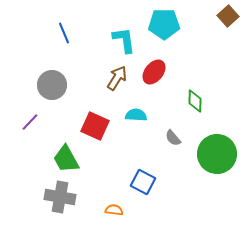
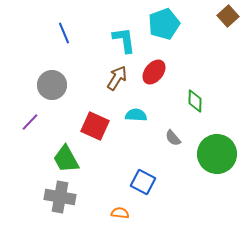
cyan pentagon: rotated 20 degrees counterclockwise
orange semicircle: moved 6 px right, 3 px down
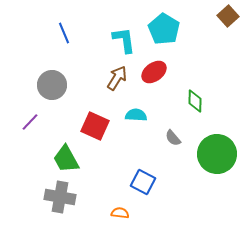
cyan pentagon: moved 5 px down; rotated 20 degrees counterclockwise
red ellipse: rotated 15 degrees clockwise
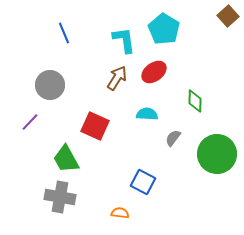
gray circle: moved 2 px left
cyan semicircle: moved 11 px right, 1 px up
gray semicircle: rotated 78 degrees clockwise
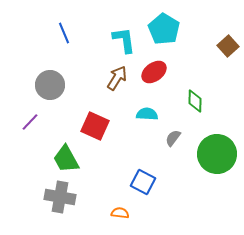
brown square: moved 30 px down
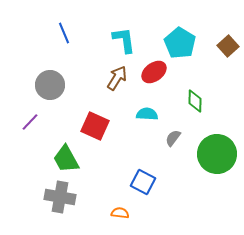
cyan pentagon: moved 16 px right, 14 px down
